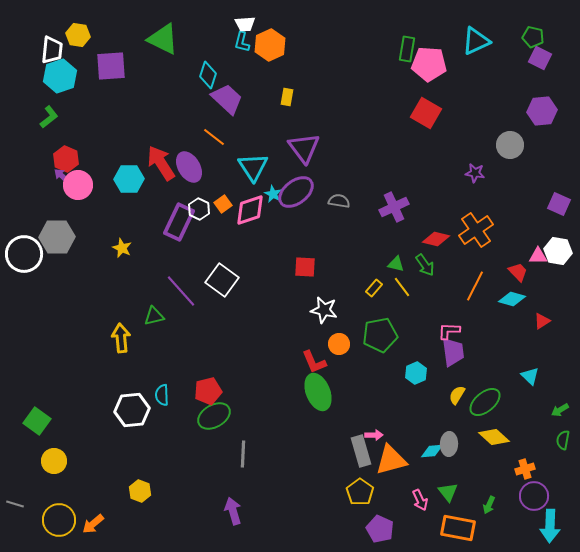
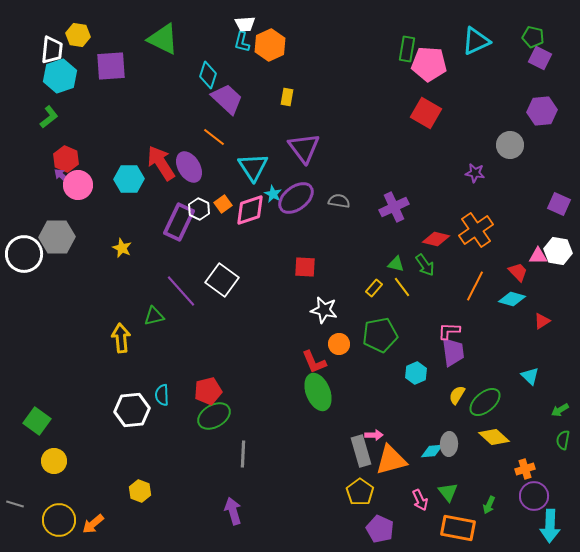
purple ellipse at (296, 192): moved 6 px down
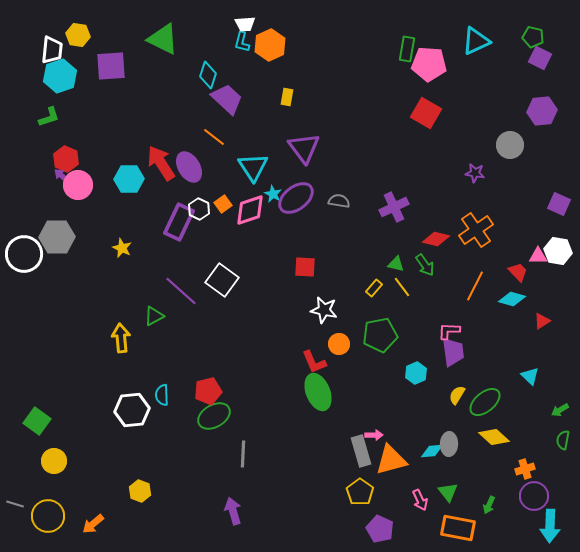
green L-shape at (49, 117): rotated 20 degrees clockwise
purple line at (181, 291): rotated 6 degrees counterclockwise
green triangle at (154, 316): rotated 15 degrees counterclockwise
yellow circle at (59, 520): moved 11 px left, 4 px up
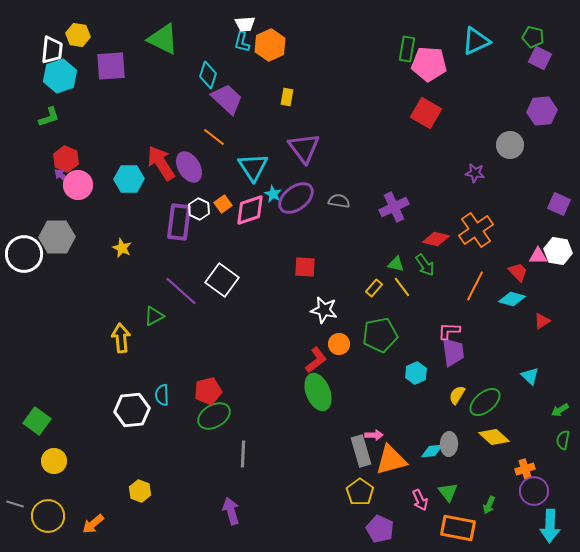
purple rectangle at (179, 222): rotated 18 degrees counterclockwise
red L-shape at (314, 362): moved 2 px right, 2 px up; rotated 104 degrees counterclockwise
purple circle at (534, 496): moved 5 px up
purple arrow at (233, 511): moved 2 px left
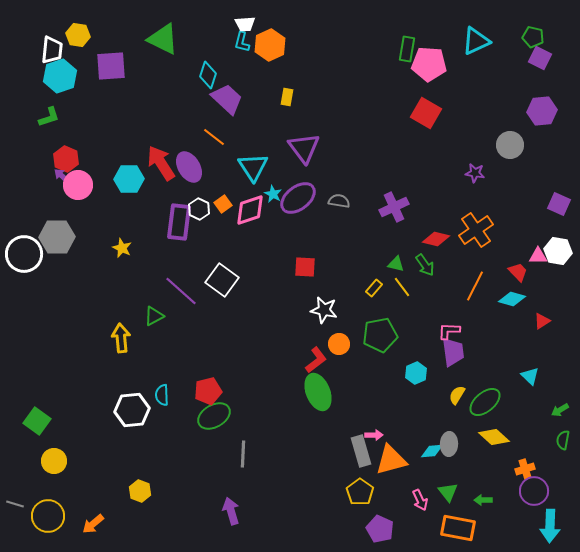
purple ellipse at (296, 198): moved 2 px right
green arrow at (489, 505): moved 6 px left, 5 px up; rotated 66 degrees clockwise
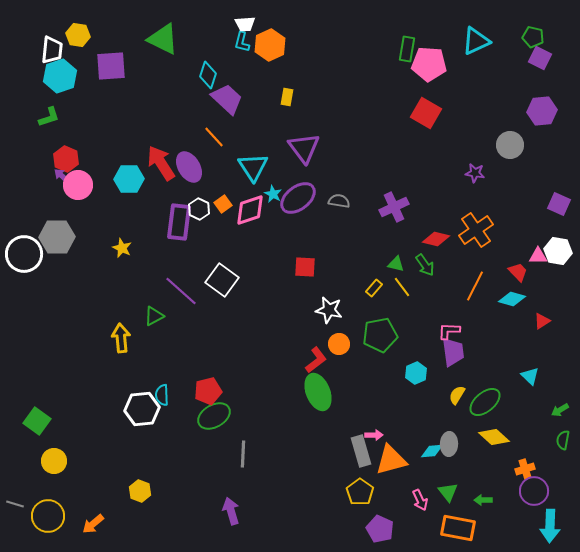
orange line at (214, 137): rotated 10 degrees clockwise
white star at (324, 310): moved 5 px right
white hexagon at (132, 410): moved 10 px right, 1 px up
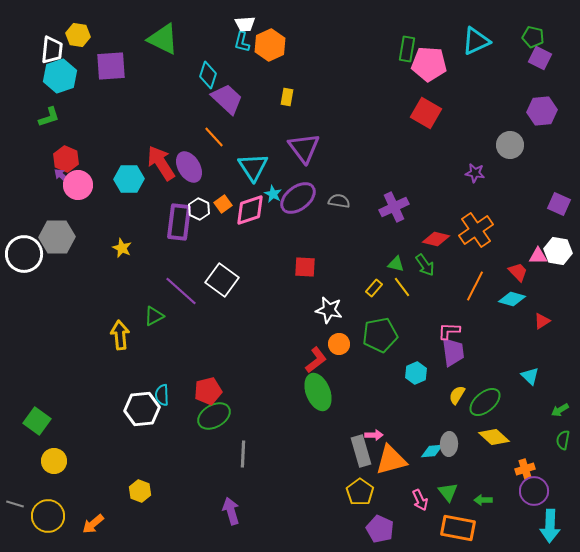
yellow arrow at (121, 338): moved 1 px left, 3 px up
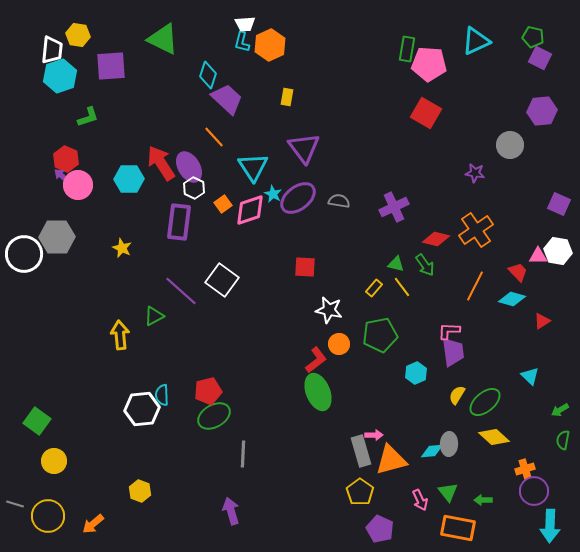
green L-shape at (49, 117): moved 39 px right
white hexagon at (199, 209): moved 5 px left, 21 px up
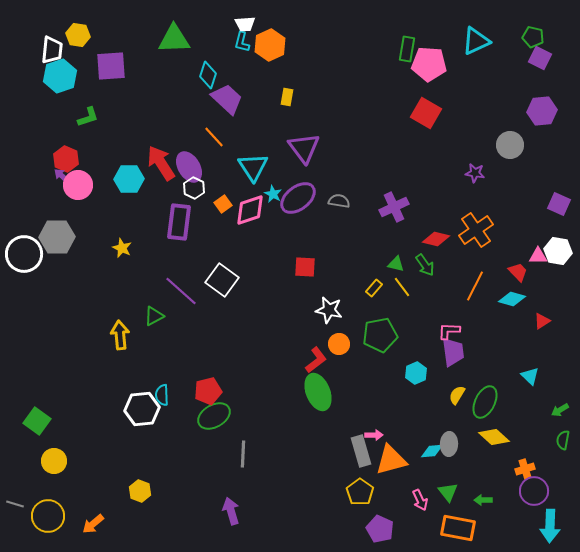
green triangle at (163, 39): moved 11 px right; rotated 28 degrees counterclockwise
green ellipse at (485, 402): rotated 24 degrees counterclockwise
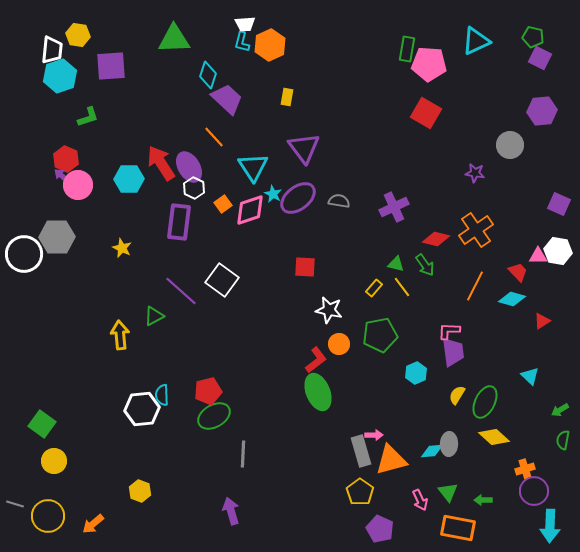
green square at (37, 421): moved 5 px right, 3 px down
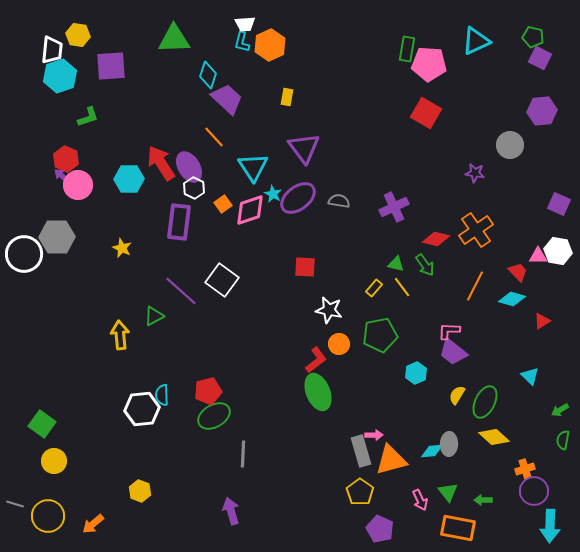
purple trapezoid at (453, 352): rotated 136 degrees clockwise
